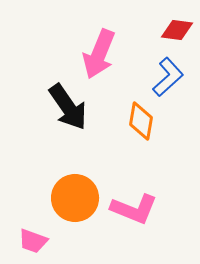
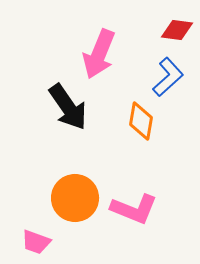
pink trapezoid: moved 3 px right, 1 px down
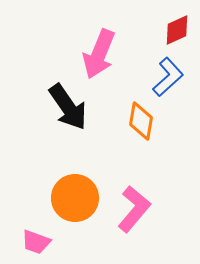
red diamond: rotated 32 degrees counterclockwise
pink L-shape: rotated 72 degrees counterclockwise
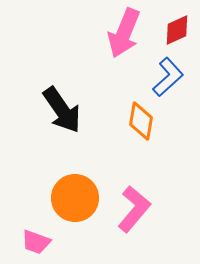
pink arrow: moved 25 px right, 21 px up
black arrow: moved 6 px left, 3 px down
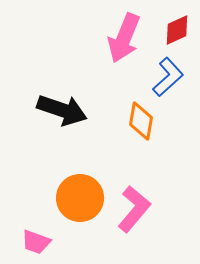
pink arrow: moved 5 px down
black arrow: rotated 36 degrees counterclockwise
orange circle: moved 5 px right
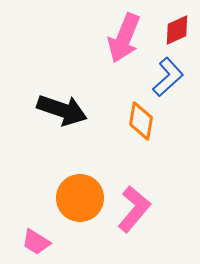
pink trapezoid: rotated 12 degrees clockwise
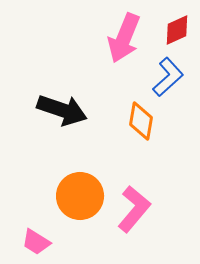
orange circle: moved 2 px up
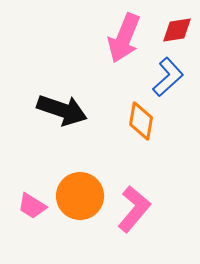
red diamond: rotated 16 degrees clockwise
pink trapezoid: moved 4 px left, 36 px up
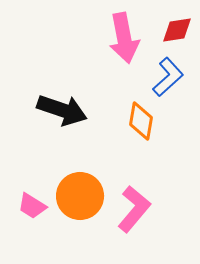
pink arrow: rotated 33 degrees counterclockwise
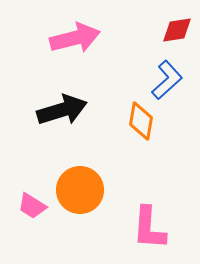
pink arrow: moved 49 px left; rotated 93 degrees counterclockwise
blue L-shape: moved 1 px left, 3 px down
black arrow: rotated 36 degrees counterclockwise
orange circle: moved 6 px up
pink L-shape: moved 15 px right, 19 px down; rotated 144 degrees clockwise
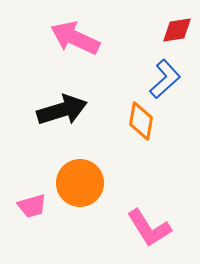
pink arrow: rotated 141 degrees counterclockwise
blue L-shape: moved 2 px left, 1 px up
orange circle: moved 7 px up
pink trapezoid: rotated 48 degrees counterclockwise
pink L-shape: rotated 36 degrees counterclockwise
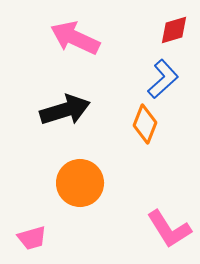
red diamond: moved 3 px left; rotated 8 degrees counterclockwise
blue L-shape: moved 2 px left
black arrow: moved 3 px right
orange diamond: moved 4 px right, 3 px down; rotated 12 degrees clockwise
pink trapezoid: moved 32 px down
pink L-shape: moved 20 px right, 1 px down
